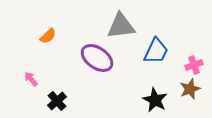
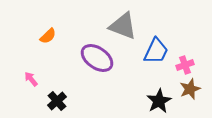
gray triangle: moved 2 px right; rotated 28 degrees clockwise
pink cross: moved 9 px left
black star: moved 4 px right, 1 px down; rotated 15 degrees clockwise
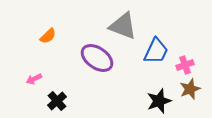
pink arrow: moved 3 px right; rotated 77 degrees counterclockwise
black star: rotated 10 degrees clockwise
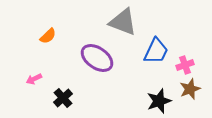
gray triangle: moved 4 px up
black cross: moved 6 px right, 3 px up
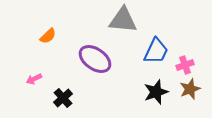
gray triangle: moved 2 px up; rotated 16 degrees counterclockwise
purple ellipse: moved 2 px left, 1 px down
black star: moved 3 px left, 9 px up
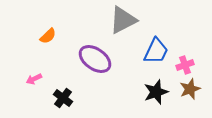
gray triangle: rotated 32 degrees counterclockwise
black cross: rotated 12 degrees counterclockwise
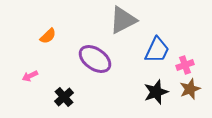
blue trapezoid: moved 1 px right, 1 px up
pink arrow: moved 4 px left, 3 px up
black cross: moved 1 px right, 1 px up; rotated 12 degrees clockwise
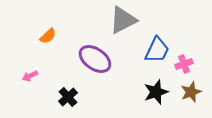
pink cross: moved 1 px left, 1 px up
brown star: moved 1 px right, 3 px down
black cross: moved 4 px right
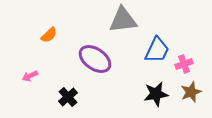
gray triangle: rotated 20 degrees clockwise
orange semicircle: moved 1 px right, 1 px up
black star: moved 2 px down; rotated 10 degrees clockwise
